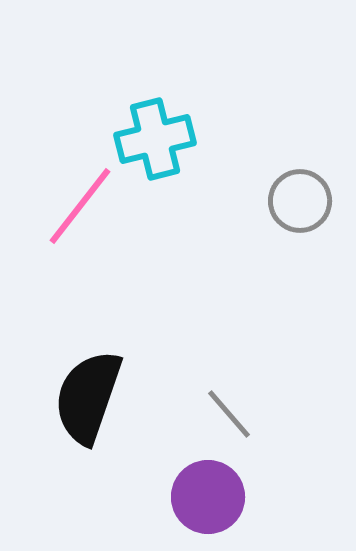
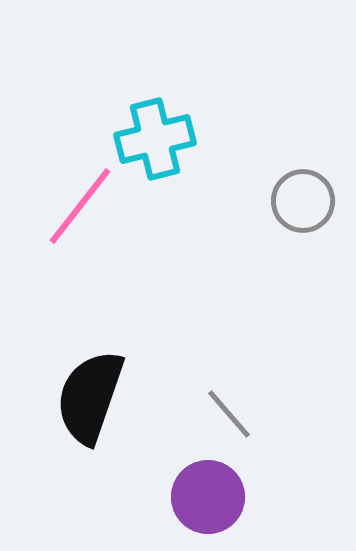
gray circle: moved 3 px right
black semicircle: moved 2 px right
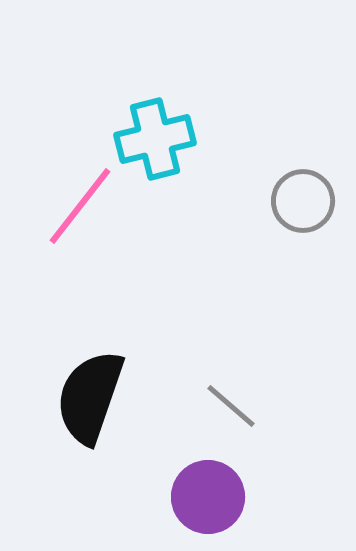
gray line: moved 2 px right, 8 px up; rotated 8 degrees counterclockwise
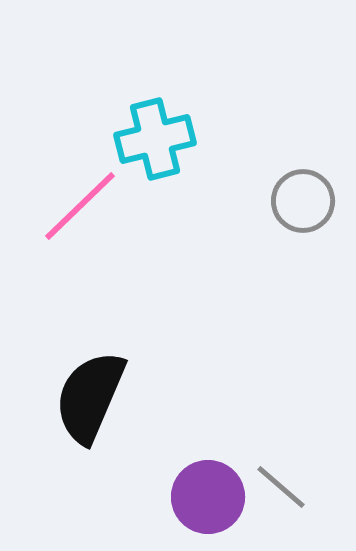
pink line: rotated 8 degrees clockwise
black semicircle: rotated 4 degrees clockwise
gray line: moved 50 px right, 81 px down
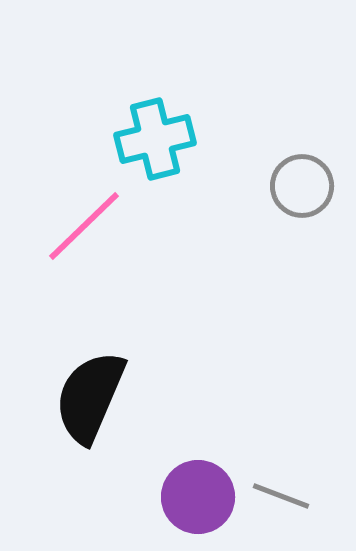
gray circle: moved 1 px left, 15 px up
pink line: moved 4 px right, 20 px down
gray line: moved 9 px down; rotated 20 degrees counterclockwise
purple circle: moved 10 px left
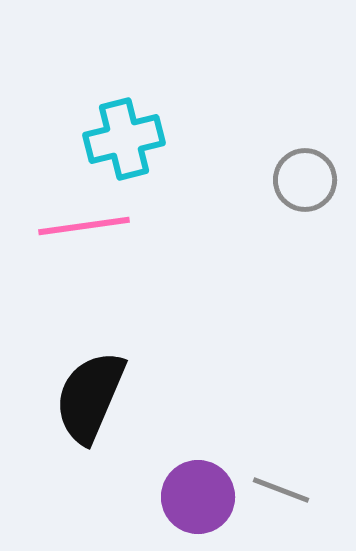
cyan cross: moved 31 px left
gray circle: moved 3 px right, 6 px up
pink line: rotated 36 degrees clockwise
gray line: moved 6 px up
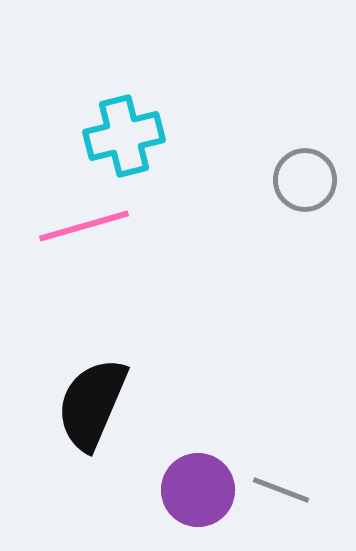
cyan cross: moved 3 px up
pink line: rotated 8 degrees counterclockwise
black semicircle: moved 2 px right, 7 px down
purple circle: moved 7 px up
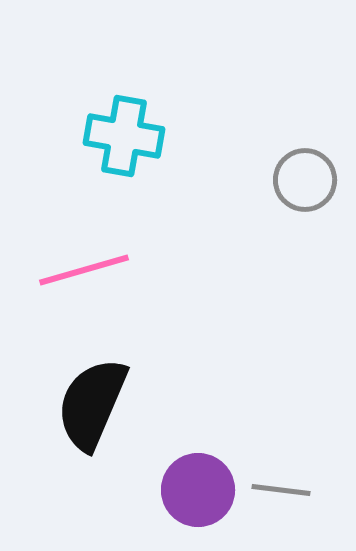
cyan cross: rotated 24 degrees clockwise
pink line: moved 44 px down
gray line: rotated 14 degrees counterclockwise
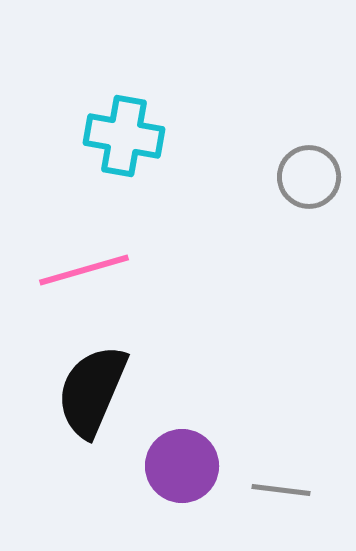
gray circle: moved 4 px right, 3 px up
black semicircle: moved 13 px up
purple circle: moved 16 px left, 24 px up
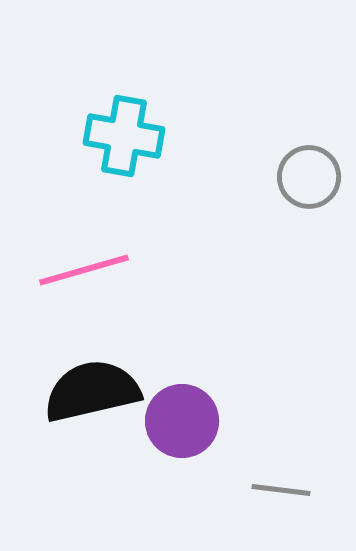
black semicircle: rotated 54 degrees clockwise
purple circle: moved 45 px up
